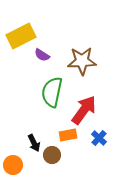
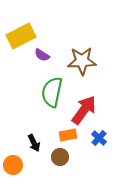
brown circle: moved 8 px right, 2 px down
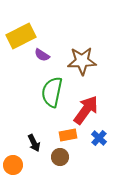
red arrow: moved 2 px right
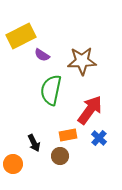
green semicircle: moved 1 px left, 2 px up
red arrow: moved 4 px right
brown circle: moved 1 px up
orange circle: moved 1 px up
